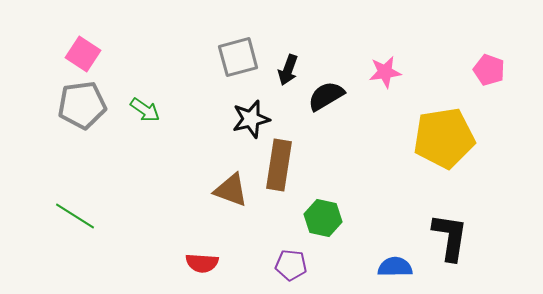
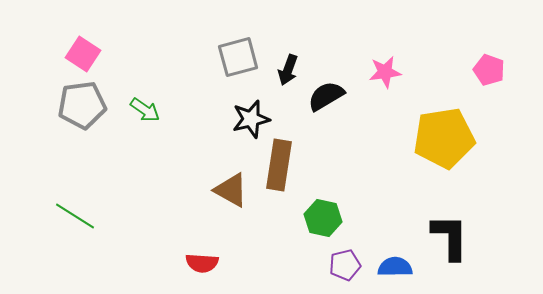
brown triangle: rotated 9 degrees clockwise
black L-shape: rotated 9 degrees counterclockwise
purple pentagon: moved 54 px right; rotated 20 degrees counterclockwise
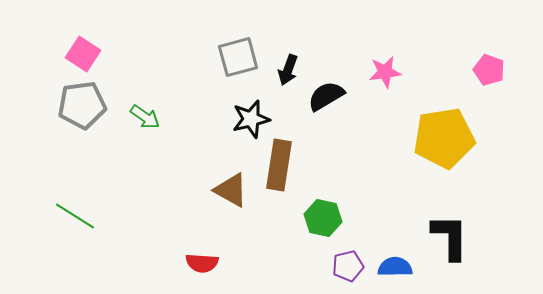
green arrow: moved 7 px down
purple pentagon: moved 3 px right, 1 px down
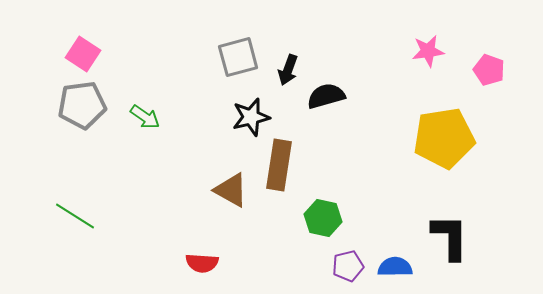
pink star: moved 43 px right, 21 px up
black semicircle: rotated 15 degrees clockwise
black star: moved 2 px up
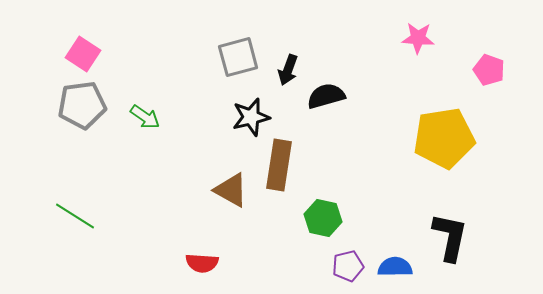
pink star: moved 10 px left, 13 px up; rotated 12 degrees clockwise
black L-shape: rotated 12 degrees clockwise
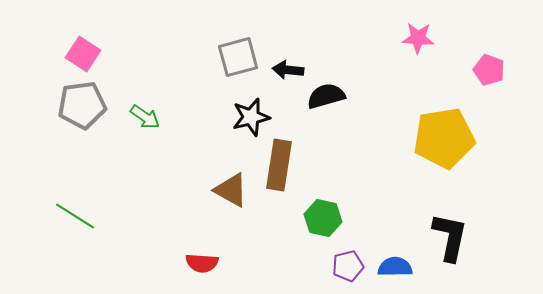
black arrow: rotated 76 degrees clockwise
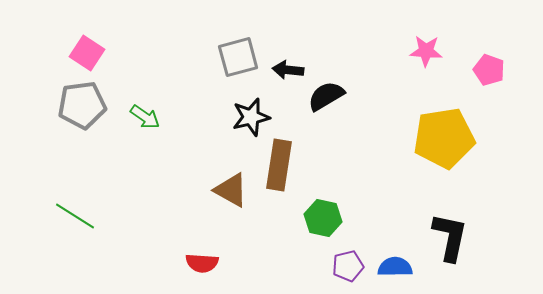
pink star: moved 8 px right, 13 px down
pink square: moved 4 px right, 1 px up
black semicircle: rotated 15 degrees counterclockwise
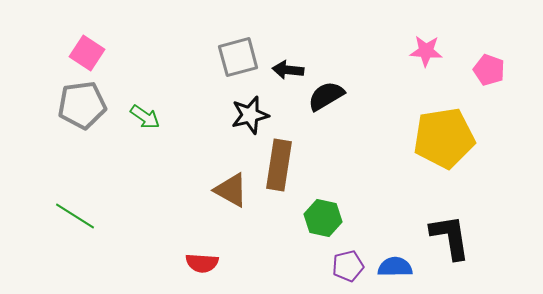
black star: moved 1 px left, 2 px up
black L-shape: rotated 21 degrees counterclockwise
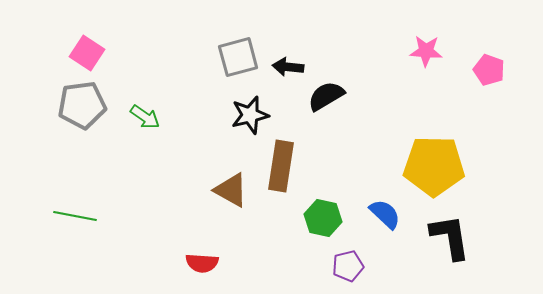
black arrow: moved 3 px up
yellow pentagon: moved 10 px left, 28 px down; rotated 10 degrees clockwise
brown rectangle: moved 2 px right, 1 px down
green line: rotated 21 degrees counterclockwise
blue semicircle: moved 10 px left, 53 px up; rotated 44 degrees clockwise
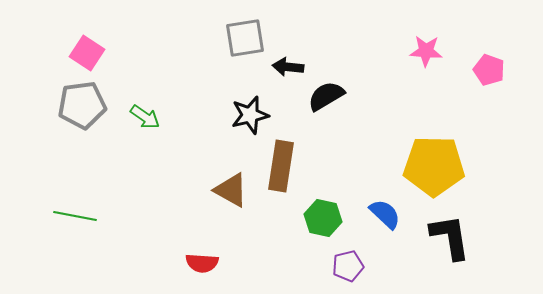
gray square: moved 7 px right, 19 px up; rotated 6 degrees clockwise
